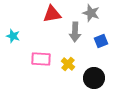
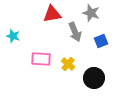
gray arrow: rotated 24 degrees counterclockwise
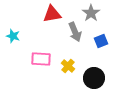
gray star: rotated 18 degrees clockwise
yellow cross: moved 2 px down
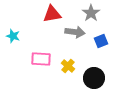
gray arrow: rotated 60 degrees counterclockwise
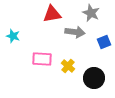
gray star: rotated 12 degrees counterclockwise
blue square: moved 3 px right, 1 px down
pink rectangle: moved 1 px right
